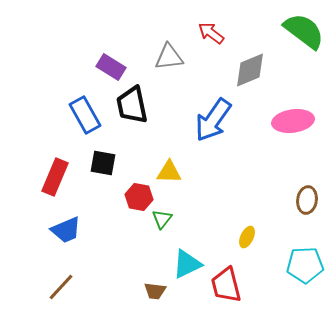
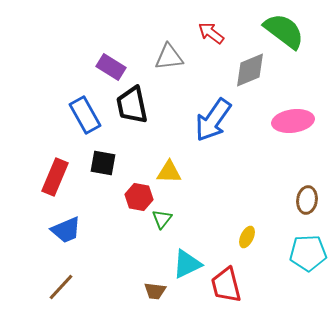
green semicircle: moved 20 px left
cyan pentagon: moved 3 px right, 12 px up
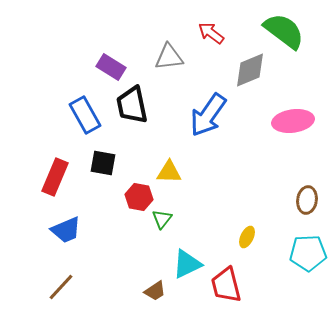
blue arrow: moved 5 px left, 5 px up
brown trapezoid: rotated 40 degrees counterclockwise
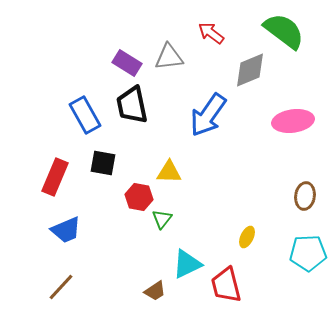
purple rectangle: moved 16 px right, 4 px up
brown ellipse: moved 2 px left, 4 px up
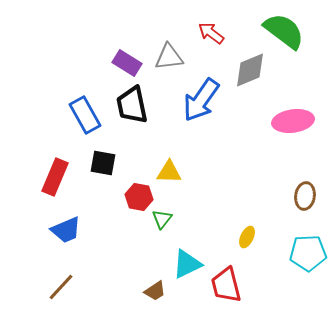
blue arrow: moved 7 px left, 15 px up
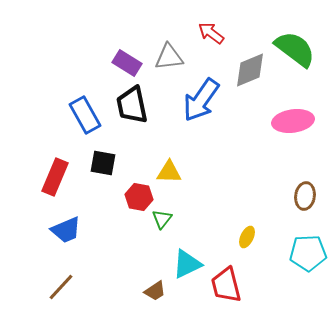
green semicircle: moved 11 px right, 18 px down
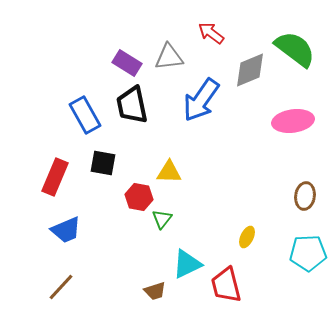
brown trapezoid: rotated 15 degrees clockwise
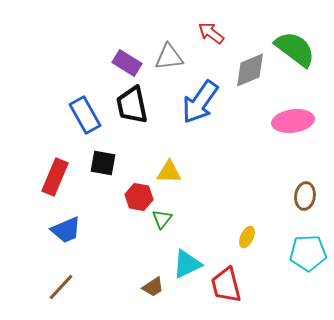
blue arrow: moved 1 px left, 2 px down
brown trapezoid: moved 2 px left, 4 px up; rotated 15 degrees counterclockwise
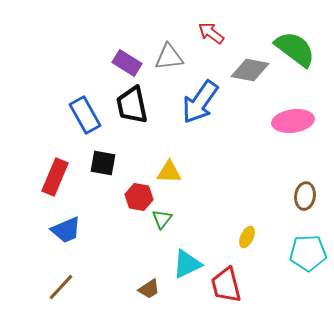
gray diamond: rotated 33 degrees clockwise
brown trapezoid: moved 4 px left, 2 px down
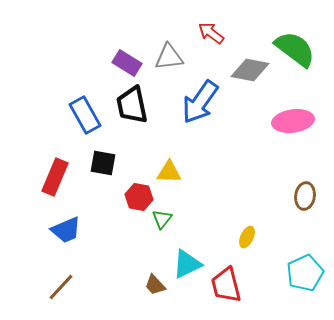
cyan pentagon: moved 3 px left, 20 px down; rotated 21 degrees counterclockwise
brown trapezoid: moved 6 px right, 4 px up; rotated 80 degrees clockwise
